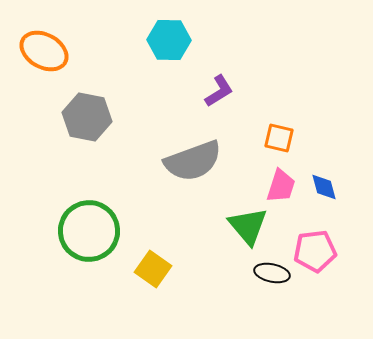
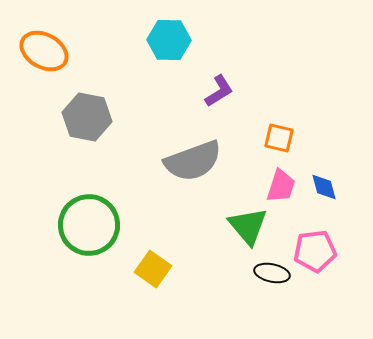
green circle: moved 6 px up
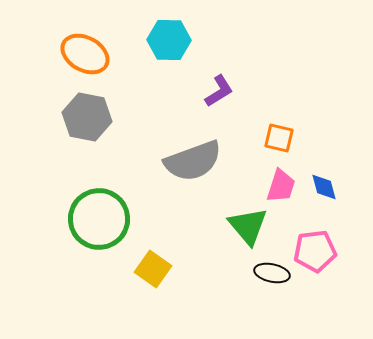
orange ellipse: moved 41 px right, 3 px down
green circle: moved 10 px right, 6 px up
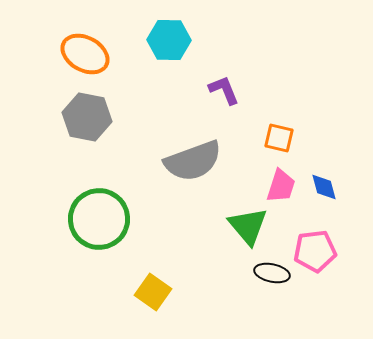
purple L-shape: moved 5 px right, 1 px up; rotated 80 degrees counterclockwise
yellow square: moved 23 px down
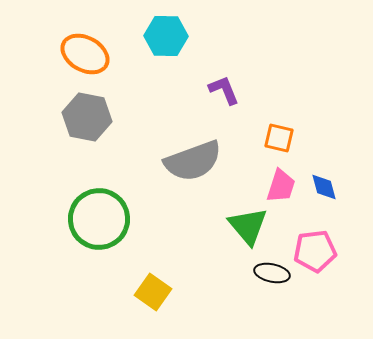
cyan hexagon: moved 3 px left, 4 px up
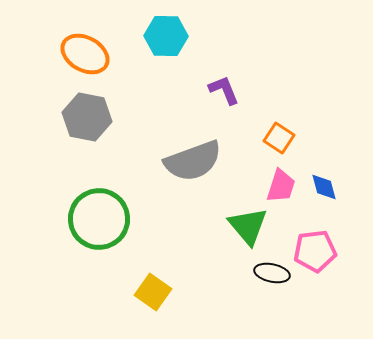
orange square: rotated 20 degrees clockwise
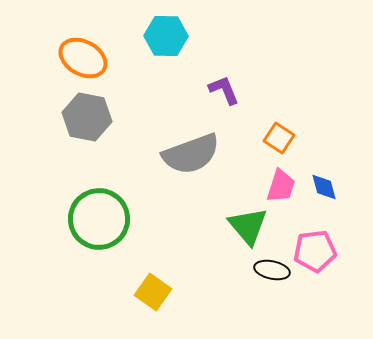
orange ellipse: moved 2 px left, 4 px down
gray semicircle: moved 2 px left, 7 px up
black ellipse: moved 3 px up
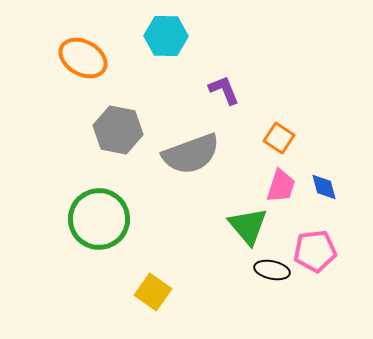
gray hexagon: moved 31 px right, 13 px down
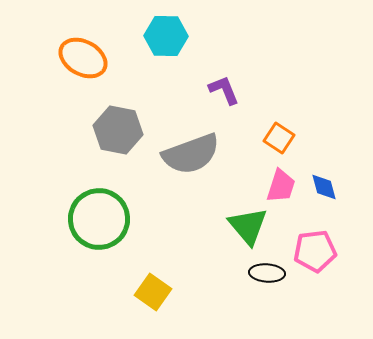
black ellipse: moved 5 px left, 3 px down; rotated 8 degrees counterclockwise
